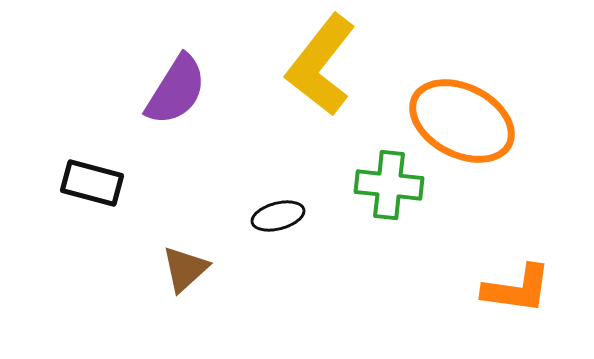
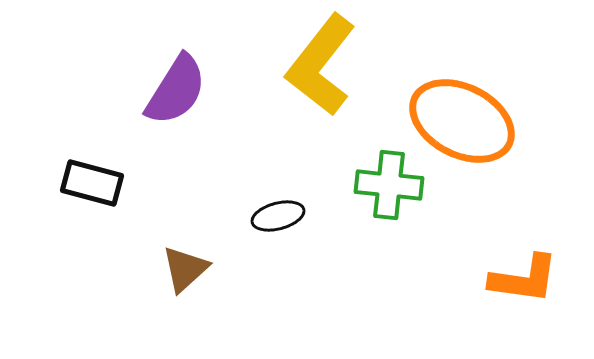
orange L-shape: moved 7 px right, 10 px up
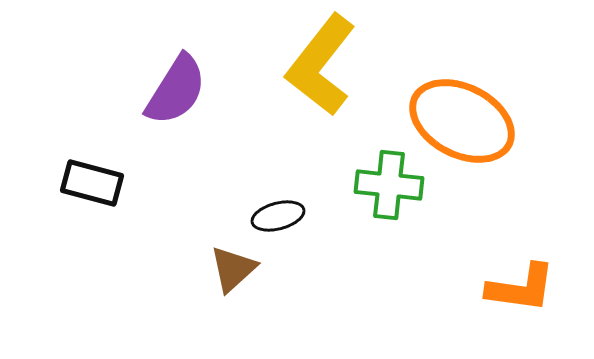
brown triangle: moved 48 px right
orange L-shape: moved 3 px left, 9 px down
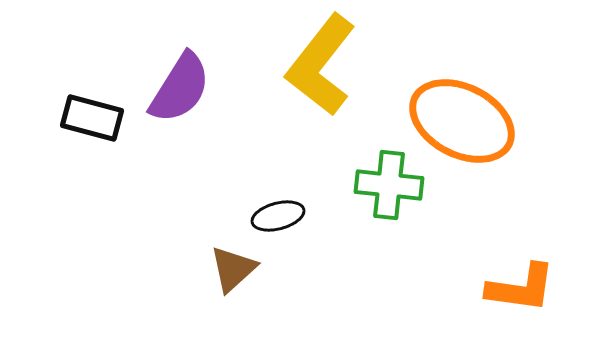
purple semicircle: moved 4 px right, 2 px up
black rectangle: moved 65 px up
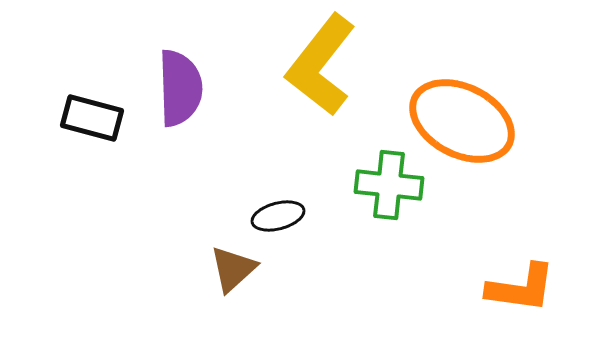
purple semicircle: rotated 34 degrees counterclockwise
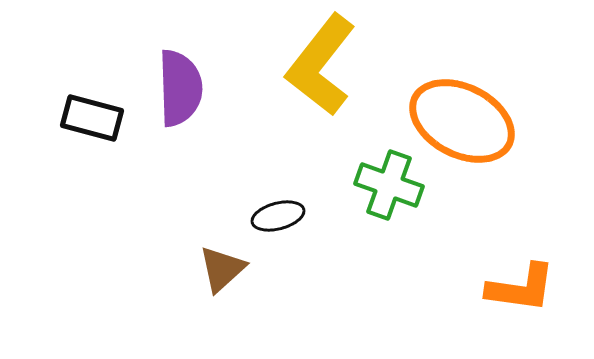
green cross: rotated 14 degrees clockwise
brown triangle: moved 11 px left
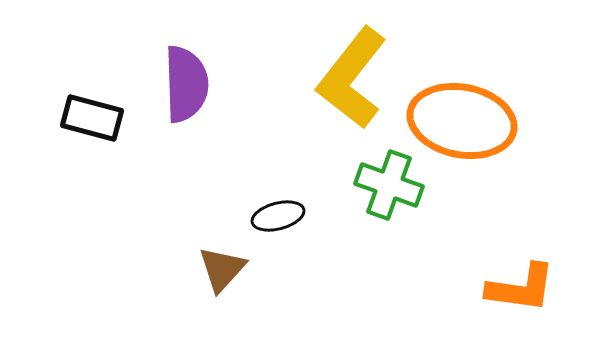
yellow L-shape: moved 31 px right, 13 px down
purple semicircle: moved 6 px right, 4 px up
orange ellipse: rotated 16 degrees counterclockwise
brown triangle: rotated 6 degrees counterclockwise
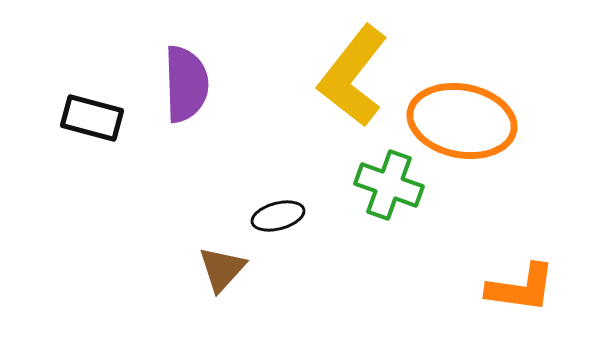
yellow L-shape: moved 1 px right, 2 px up
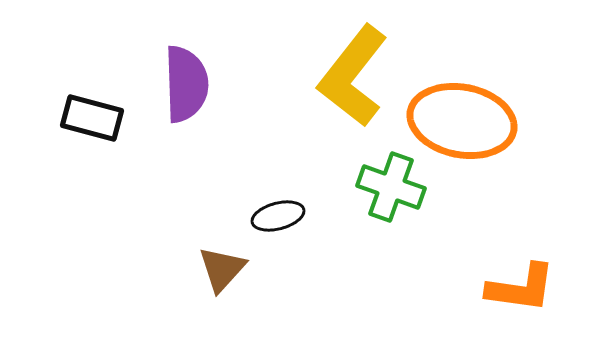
green cross: moved 2 px right, 2 px down
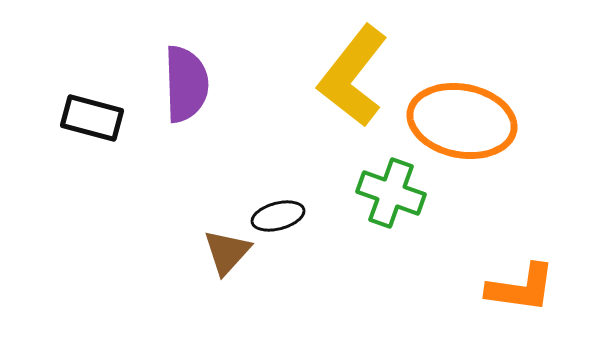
green cross: moved 6 px down
brown triangle: moved 5 px right, 17 px up
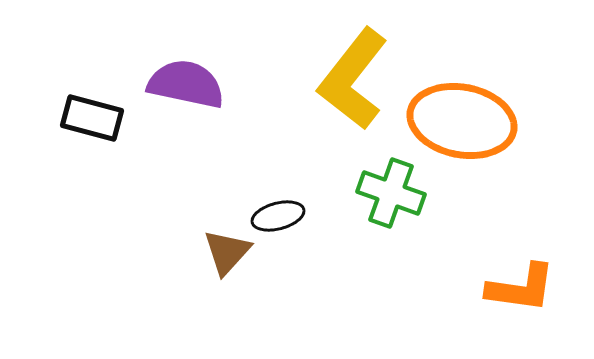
yellow L-shape: moved 3 px down
purple semicircle: rotated 76 degrees counterclockwise
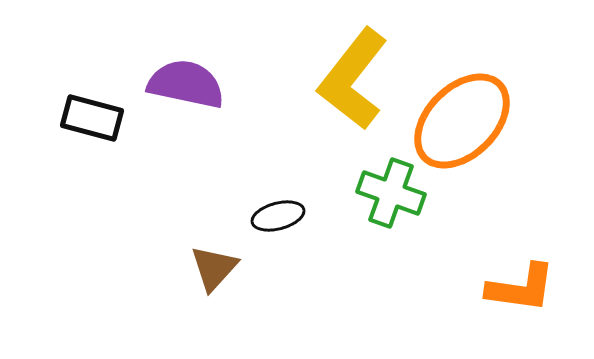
orange ellipse: rotated 56 degrees counterclockwise
brown triangle: moved 13 px left, 16 px down
